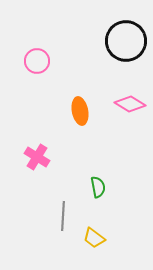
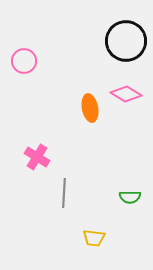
pink circle: moved 13 px left
pink diamond: moved 4 px left, 10 px up
orange ellipse: moved 10 px right, 3 px up
green semicircle: moved 32 px right, 10 px down; rotated 100 degrees clockwise
gray line: moved 1 px right, 23 px up
yellow trapezoid: rotated 30 degrees counterclockwise
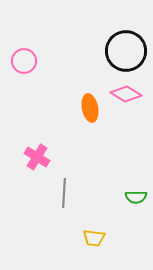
black circle: moved 10 px down
green semicircle: moved 6 px right
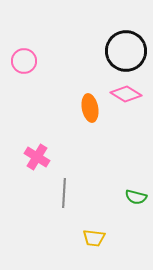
green semicircle: rotated 15 degrees clockwise
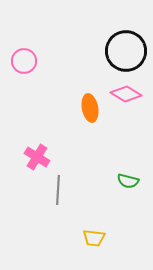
gray line: moved 6 px left, 3 px up
green semicircle: moved 8 px left, 16 px up
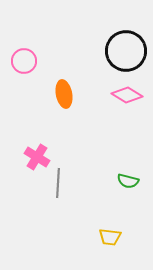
pink diamond: moved 1 px right, 1 px down
orange ellipse: moved 26 px left, 14 px up
gray line: moved 7 px up
yellow trapezoid: moved 16 px right, 1 px up
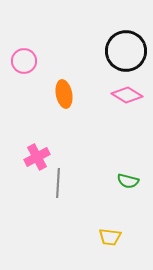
pink cross: rotated 30 degrees clockwise
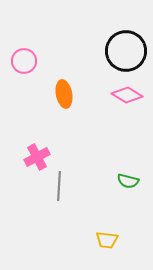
gray line: moved 1 px right, 3 px down
yellow trapezoid: moved 3 px left, 3 px down
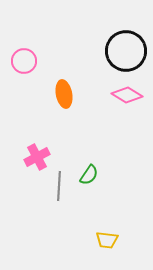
green semicircle: moved 39 px left, 6 px up; rotated 70 degrees counterclockwise
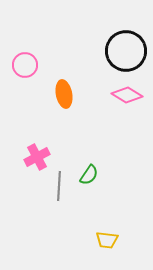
pink circle: moved 1 px right, 4 px down
